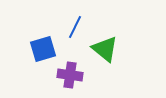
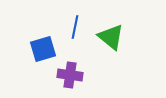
blue line: rotated 15 degrees counterclockwise
green triangle: moved 6 px right, 12 px up
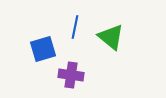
purple cross: moved 1 px right
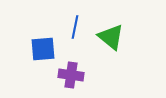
blue square: rotated 12 degrees clockwise
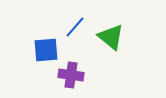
blue line: rotated 30 degrees clockwise
blue square: moved 3 px right, 1 px down
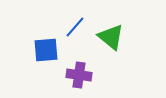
purple cross: moved 8 px right
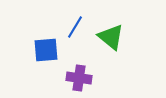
blue line: rotated 10 degrees counterclockwise
purple cross: moved 3 px down
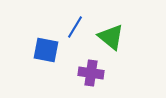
blue square: rotated 16 degrees clockwise
purple cross: moved 12 px right, 5 px up
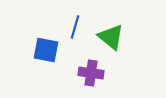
blue line: rotated 15 degrees counterclockwise
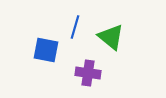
purple cross: moved 3 px left
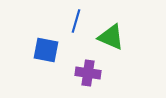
blue line: moved 1 px right, 6 px up
green triangle: rotated 16 degrees counterclockwise
